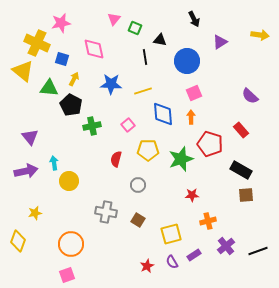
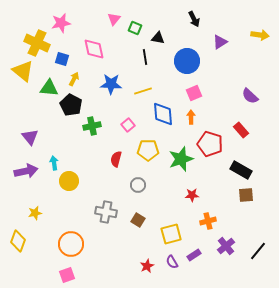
black triangle at (160, 40): moved 2 px left, 2 px up
black line at (258, 251): rotated 30 degrees counterclockwise
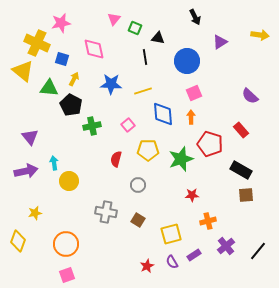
black arrow at (194, 19): moved 1 px right, 2 px up
orange circle at (71, 244): moved 5 px left
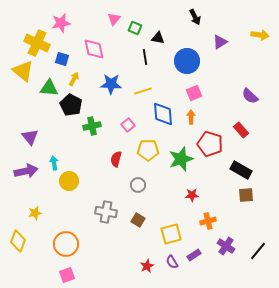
purple cross at (226, 246): rotated 18 degrees counterclockwise
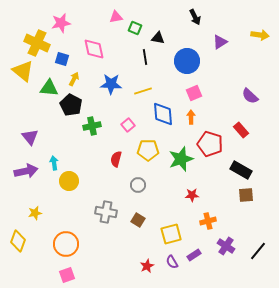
pink triangle at (114, 19): moved 2 px right, 2 px up; rotated 40 degrees clockwise
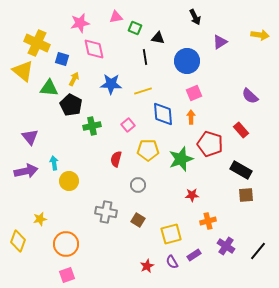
pink star at (61, 23): moved 19 px right
yellow star at (35, 213): moved 5 px right, 6 px down
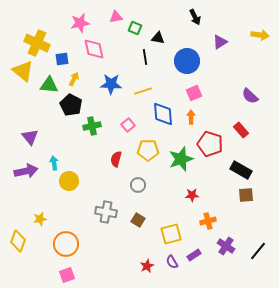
blue square at (62, 59): rotated 24 degrees counterclockwise
green triangle at (49, 88): moved 3 px up
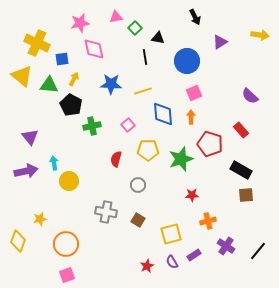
green square at (135, 28): rotated 24 degrees clockwise
yellow triangle at (23, 71): moved 1 px left, 5 px down
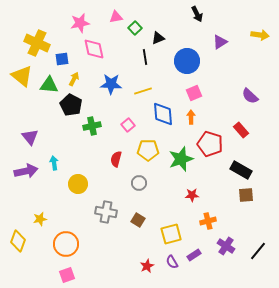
black arrow at (195, 17): moved 2 px right, 3 px up
black triangle at (158, 38): rotated 32 degrees counterclockwise
yellow circle at (69, 181): moved 9 px right, 3 px down
gray circle at (138, 185): moved 1 px right, 2 px up
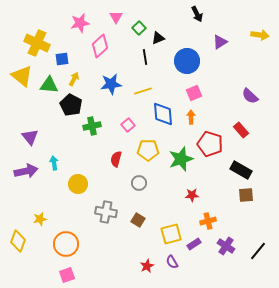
pink triangle at (116, 17): rotated 48 degrees counterclockwise
green square at (135, 28): moved 4 px right
pink diamond at (94, 49): moved 6 px right, 3 px up; rotated 60 degrees clockwise
blue star at (111, 84): rotated 10 degrees counterclockwise
purple rectangle at (194, 255): moved 11 px up
